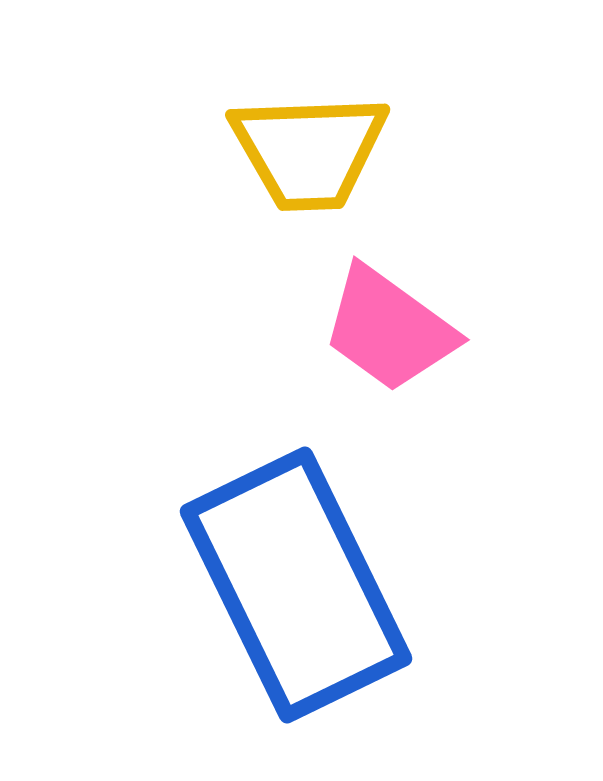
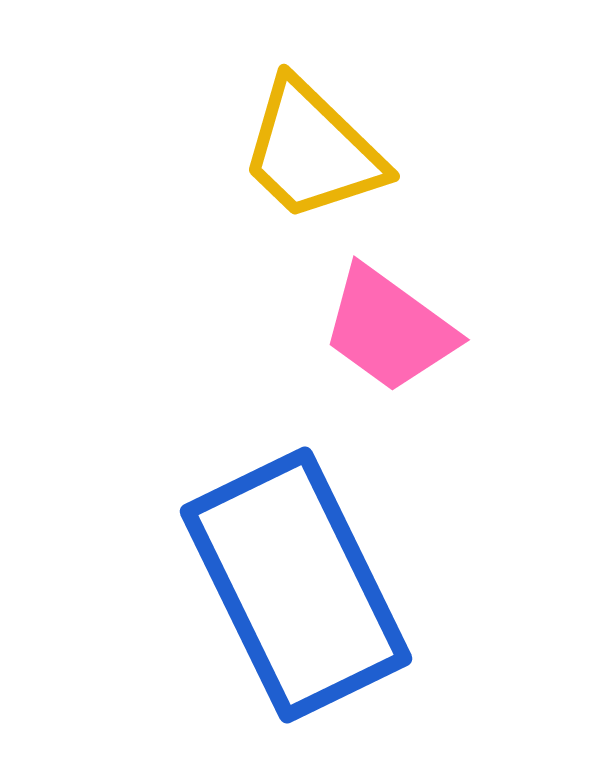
yellow trapezoid: moved 3 px right; rotated 46 degrees clockwise
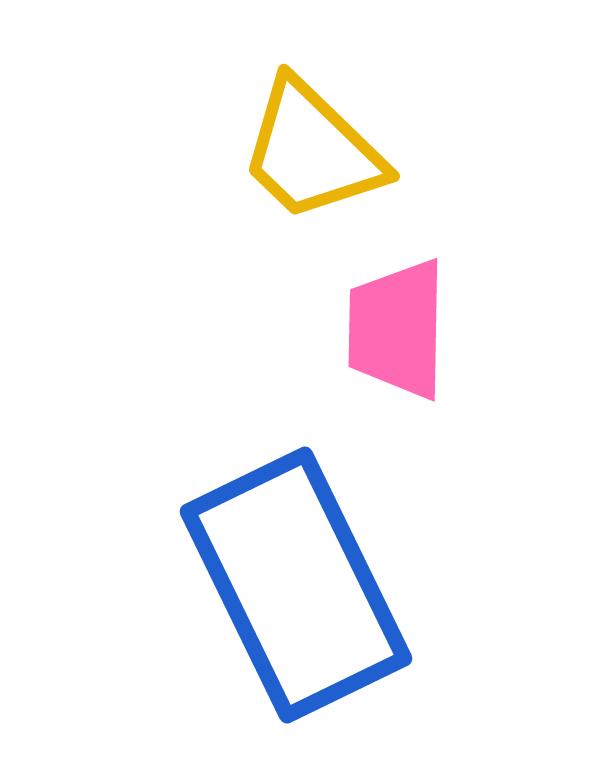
pink trapezoid: moved 8 px right; rotated 55 degrees clockwise
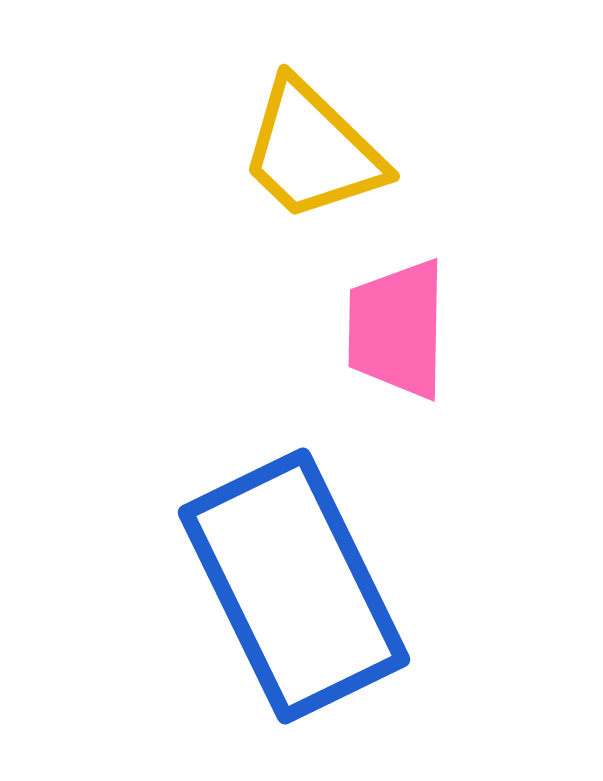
blue rectangle: moved 2 px left, 1 px down
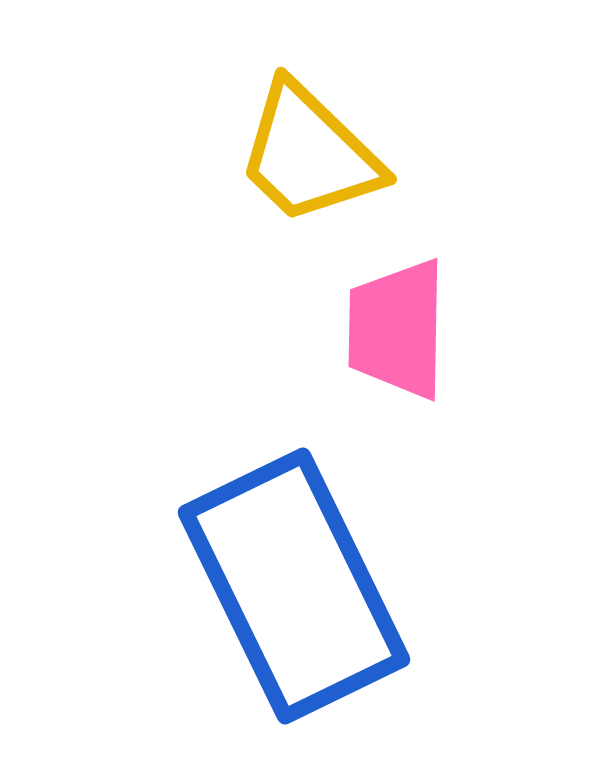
yellow trapezoid: moved 3 px left, 3 px down
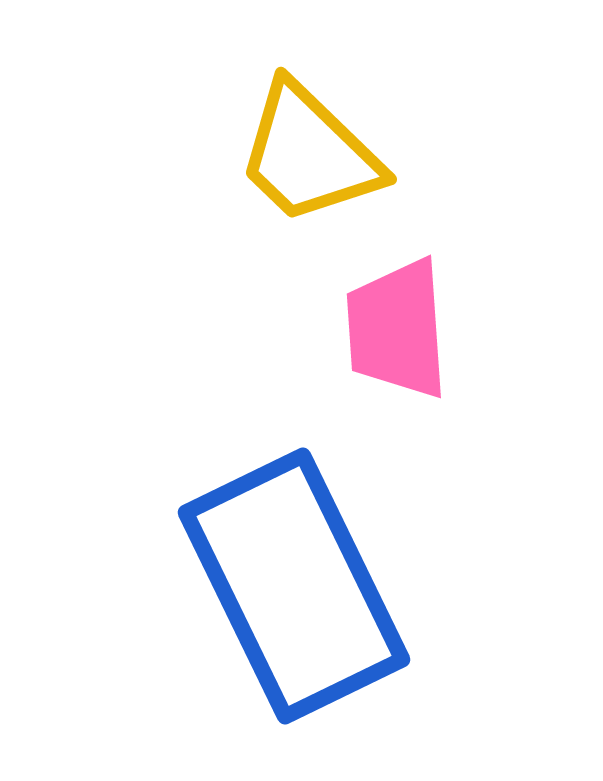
pink trapezoid: rotated 5 degrees counterclockwise
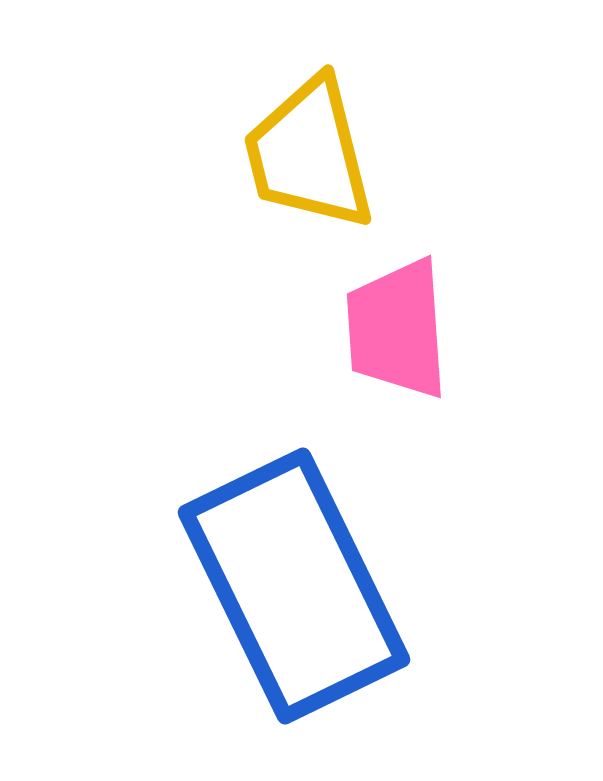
yellow trapezoid: rotated 32 degrees clockwise
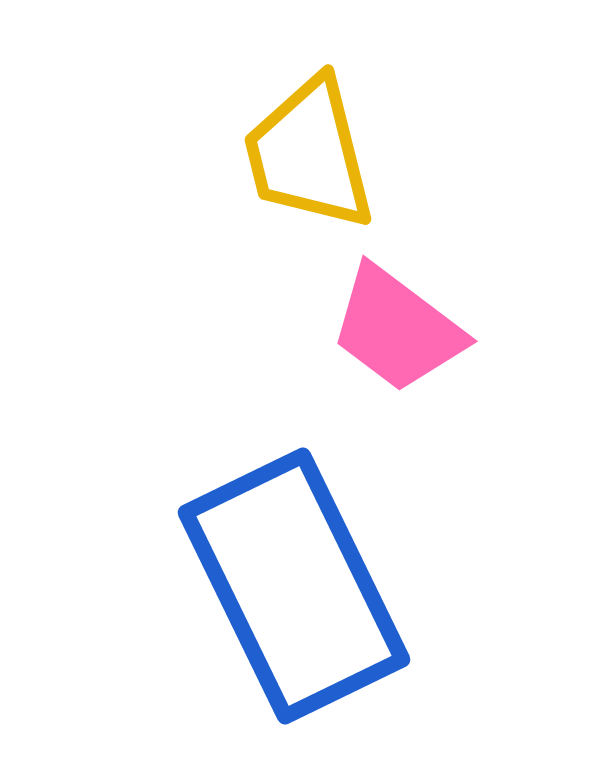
pink trapezoid: rotated 49 degrees counterclockwise
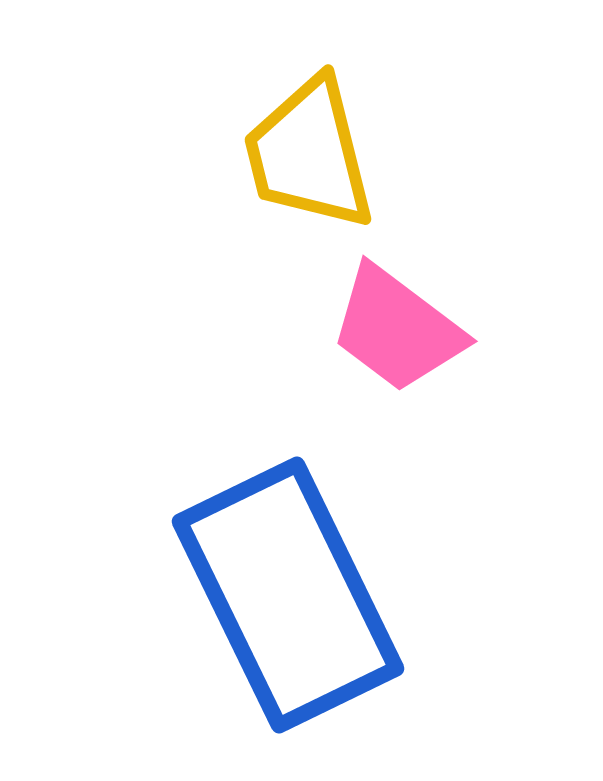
blue rectangle: moved 6 px left, 9 px down
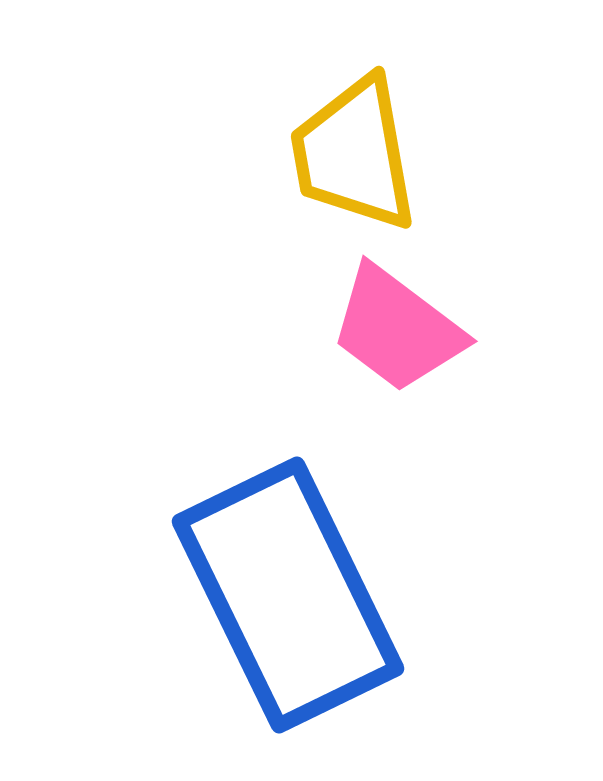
yellow trapezoid: moved 45 px right; rotated 4 degrees clockwise
